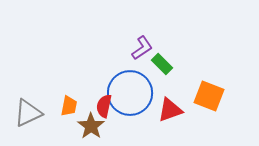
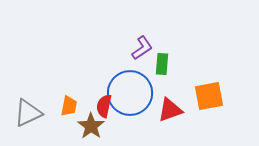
green rectangle: rotated 50 degrees clockwise
orange square: rotated 32 degrees counterclockwise
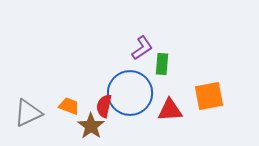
orange trapezoid: rotated 80 degrees counterclockwise
red triangle: rotated 16 degrees clockwise
